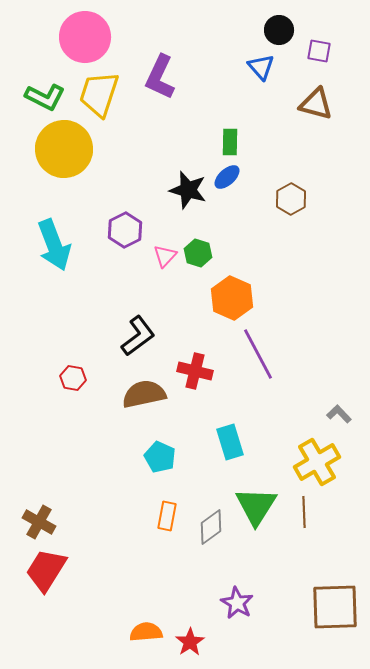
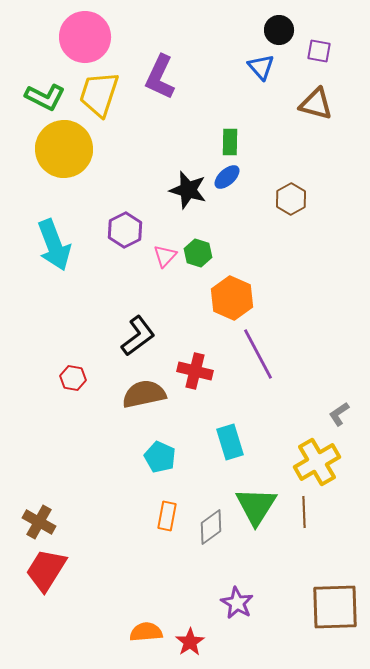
gray L-shape: rotated 80 degrees counterclockwise
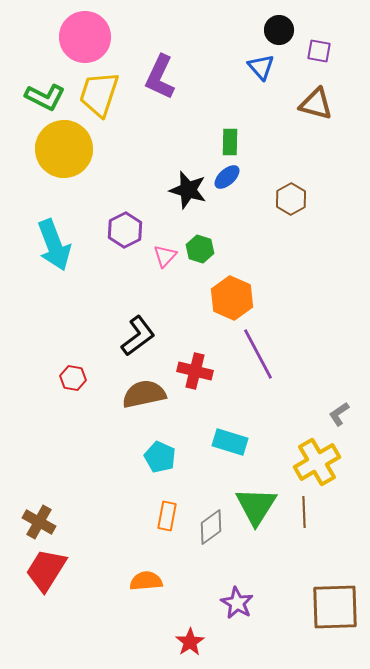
green hexagon: moved 2 px right, 4 px up
cyan rectangle: rotated 56 degrees counterclockwise
orange semicircle: moved 51 px up
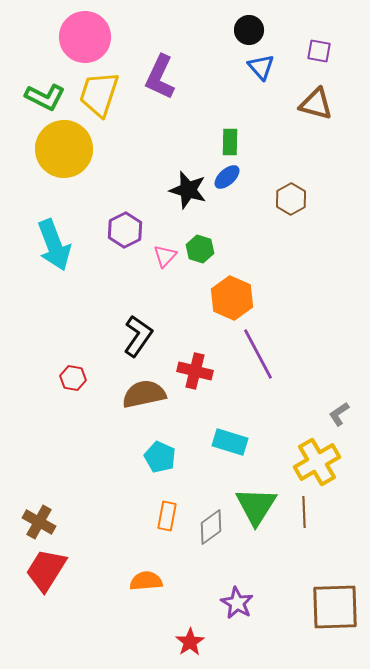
black circle: moved 30 px left
black L-shape: rotated 18 degrees counterclockwise
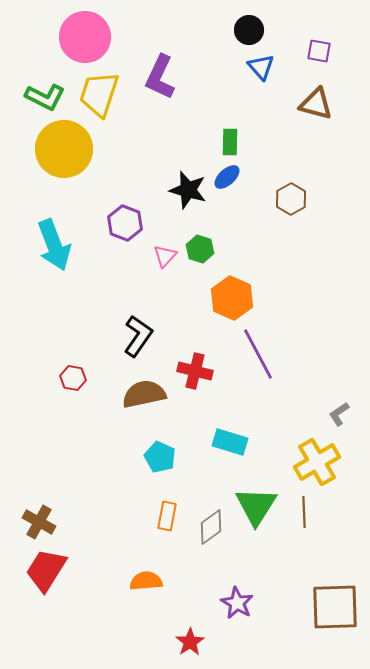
purple hexagon: moved 7 px up; rotated 12 degrees counterclockwise
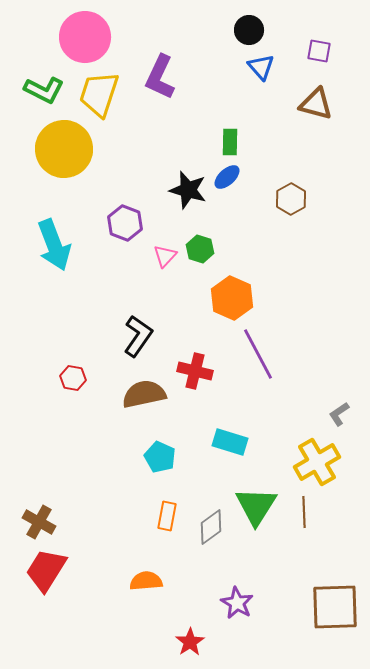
green L-shape: moved 1 px left, 7 px up
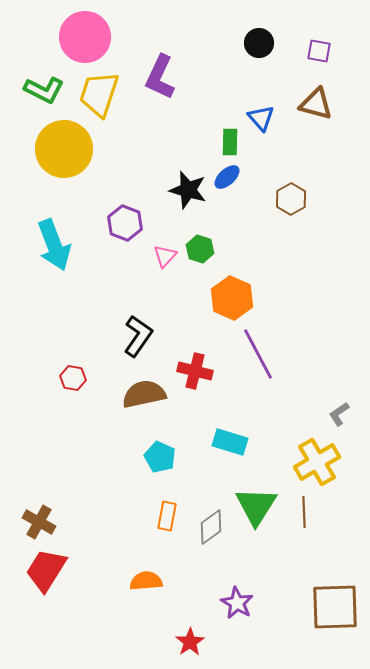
black circle: moved 10 px right, 13 px down
blue triangle: moved 51 px down
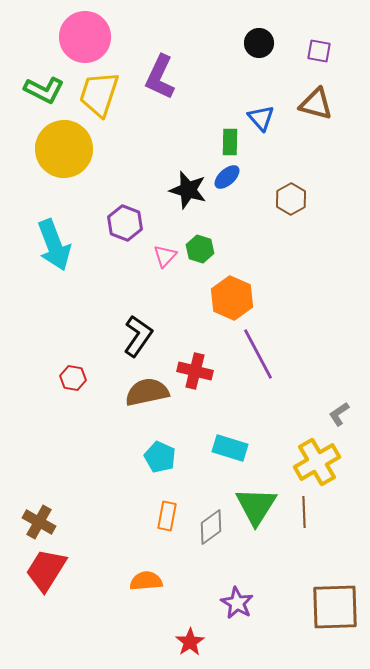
brown semicircle: moved 3 px right, 2 px up
cyan rectangle: moved 6 px down
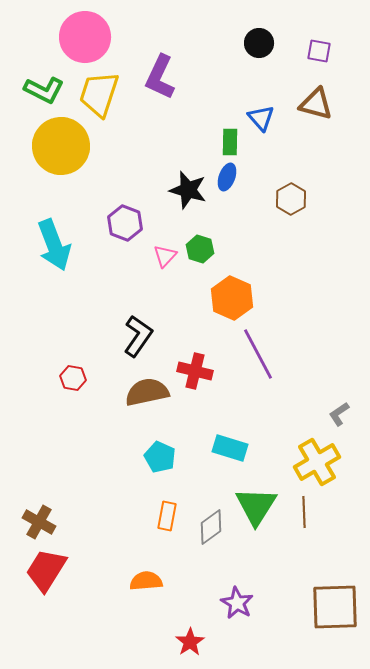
yellow circle: moved 3 px left, 3 px up
blue ellipse: rotated 28 degrees counterclockwise
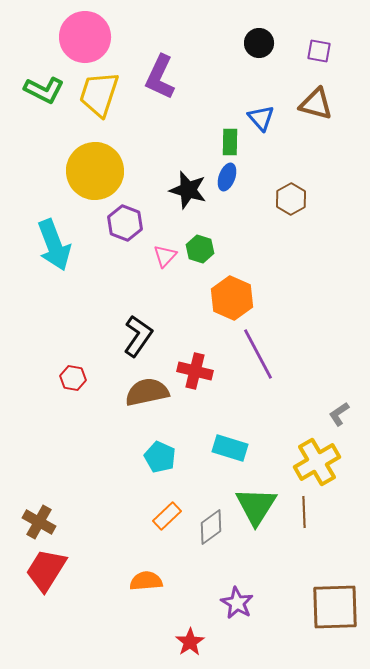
yellow circle: moved 34 px right, 25 px down
orange rectangle: rotated 36 degrees clockwise
